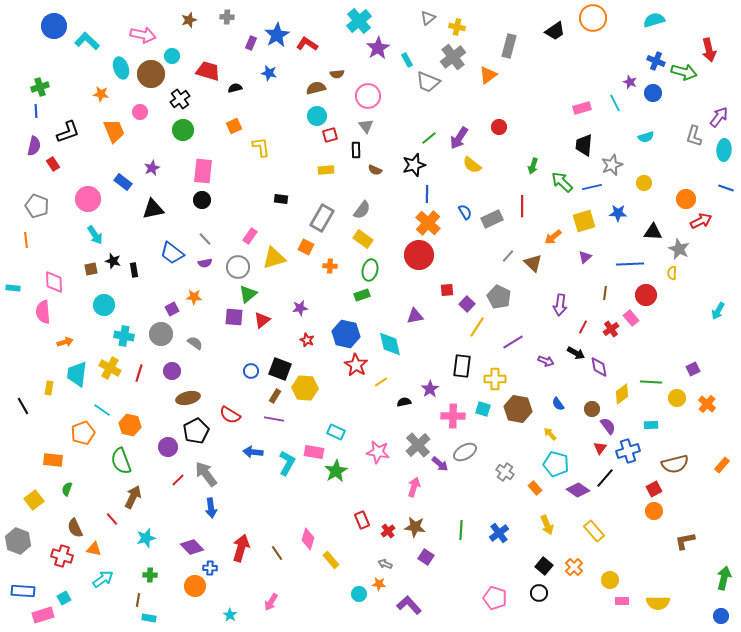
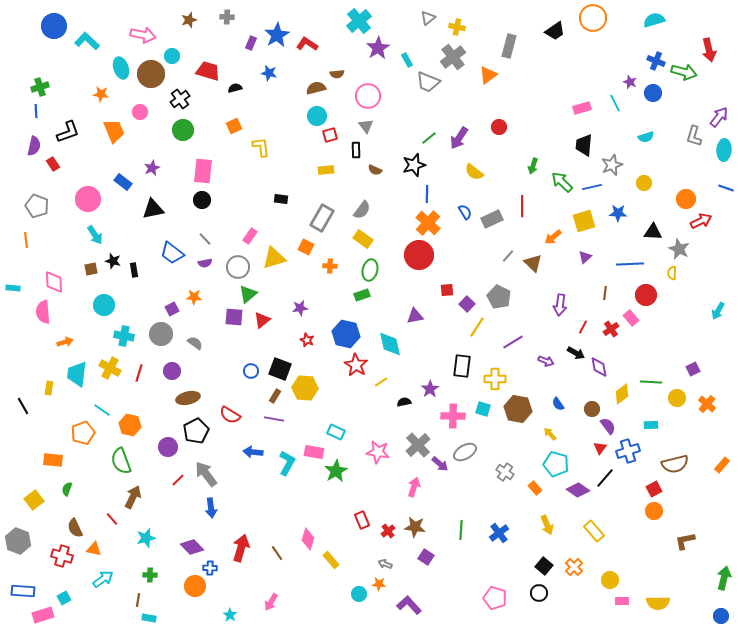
yellow semicircle at (472, 165): moved 2 px right, 7 px down
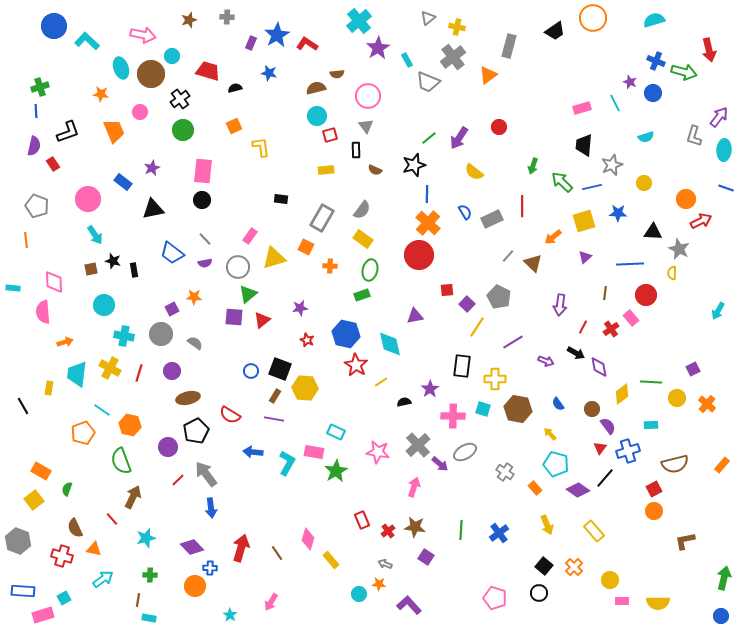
orange rectangle at (53, 460): moved 12 px left, 11 px down; rotated 24 degrees clockwise
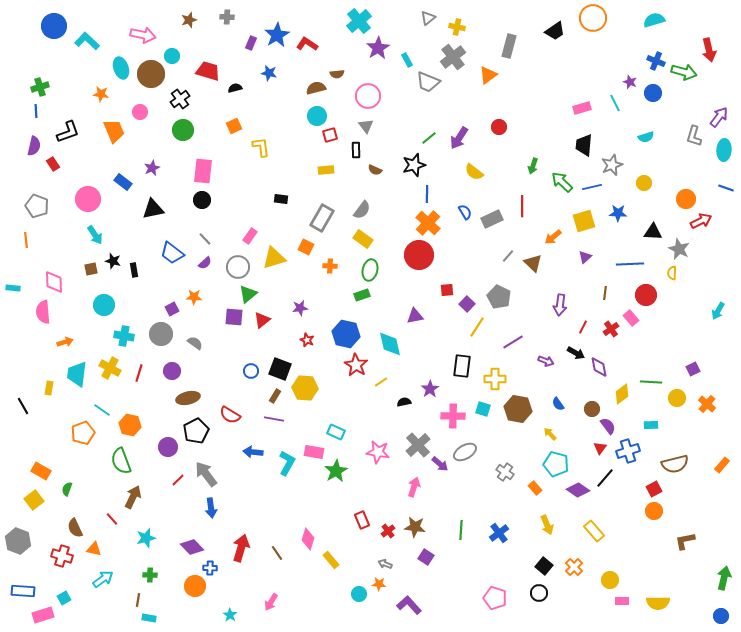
purple semicircle at (205, 263): rotated 32 degrees counterclockwise
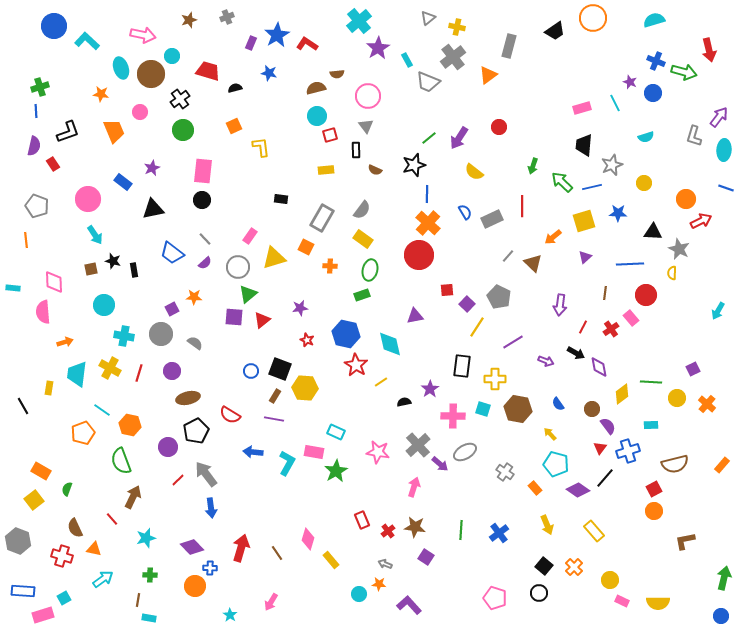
gray cross at (227, 17): rotated 24 degrees counterclockwise
pink rectangle at (622, 601): rotated 24 degrees clockwise
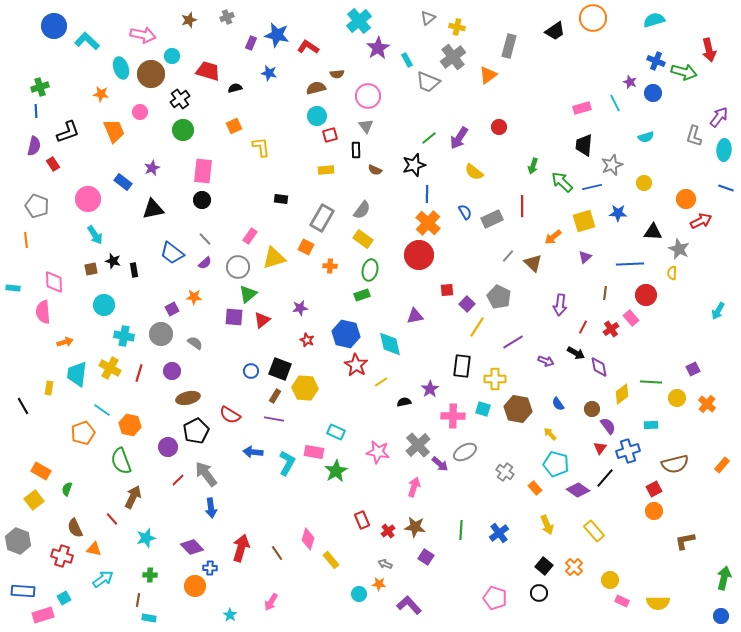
blue star at (277, 35): rotated 30 degrees counterclockwise
red L-shape at (307, 44): moved 1 px right, 3 px down
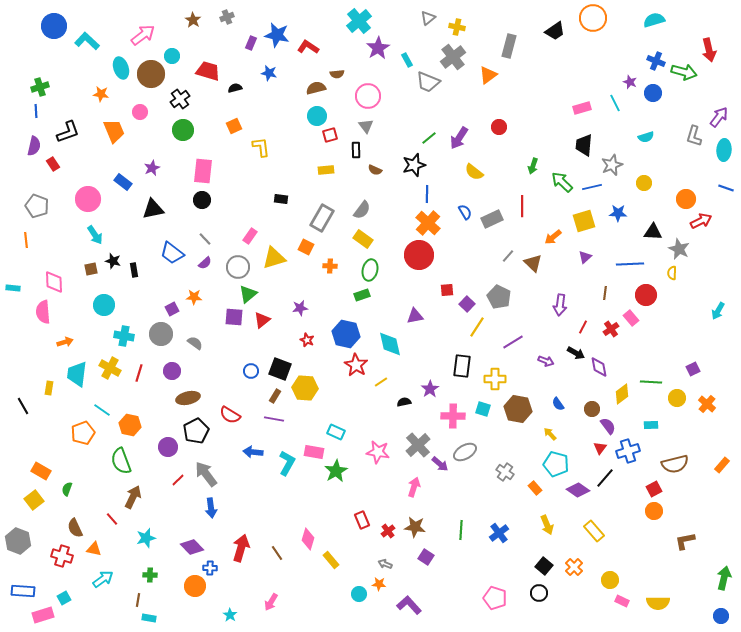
brown star at (189, 20): moved 4 px right; rotated 21 degrees counterclockwise
pink arrow at (143, 35): rotated 50 degrees counterclockwise
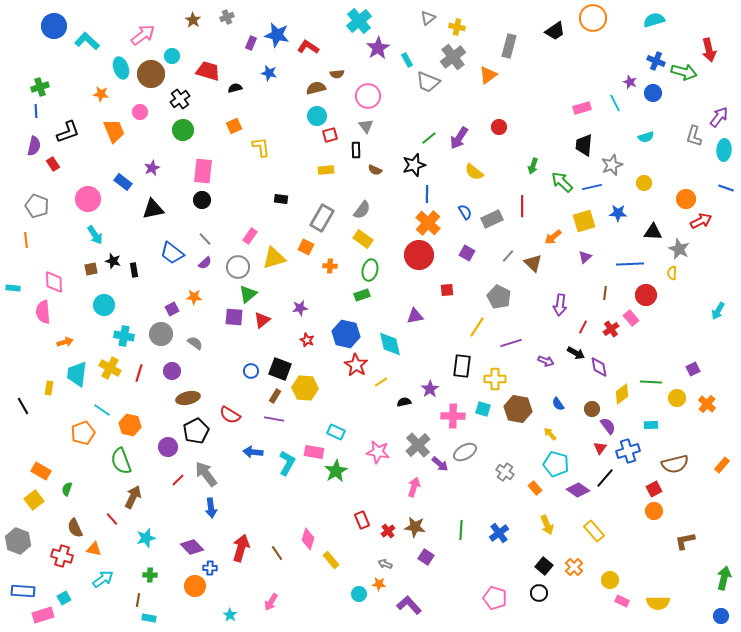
purple square at (467, 304): moved 51 px up; rotated 14 degrees counterclockwise
purple line at (513, 342): moved 2 px left, 1 px down; rotated 15 degrees clockwise
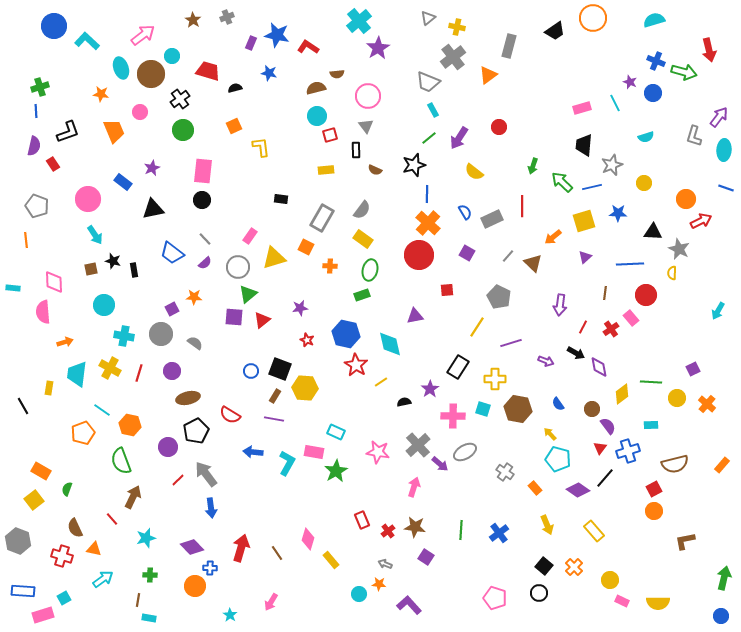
cyan rectangle at (407, 60): moved 26 px right, 50 px down
black rectangle at (462, 366): moved 4 px left, 1 px down; rotated 25 degrees clockwise
cyan pentagon at (556, 464): moved 2 px right, 5 px up
